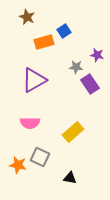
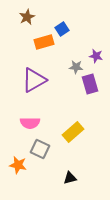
brown star: rotated 21 degrees clockwise
blue square: moved 2 px left, 2 px up
purple star: moved 1 px left, 1 px down
purple rectangle: rotated 18 degrees clockwise
gray square: moved 8 px up
black triangle: rotated 24 degrees counterclockwise
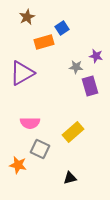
blue square: moved 1 px up
purple triangle: moved 12 px left, 7 px up
purple rectangle: moved 2 px down
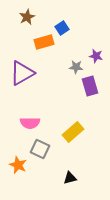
orange star: rotated 12 degrees clockwise
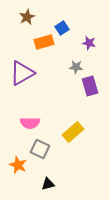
purple star: moved 7 px left, 13 px up
black triangle: moved 22 px left, 6 px down
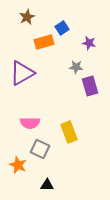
yellow rectangle: moved 4 px left; rotated 70 degrees counterclockwise
black triangle: moved 1 px left, 1 px down; rotated 16 degrees clockwise
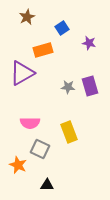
orange rectangle: moved 1 px left, 8 px down
gray star: moved 8 px left, 20 px down
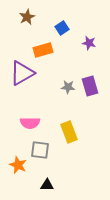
gray square: moved 1 px down; rotated 18 degrees counterclockwise
